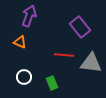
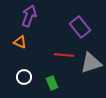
gray triangle: rotated 25 degrees counterclockwise
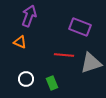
purple rectangle: rotated 30 degrees counterclockwise
white circle: moved 2 px right, 2 px down
